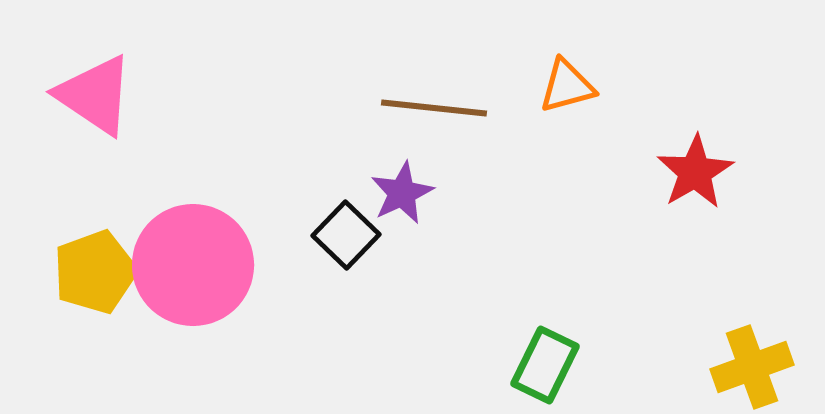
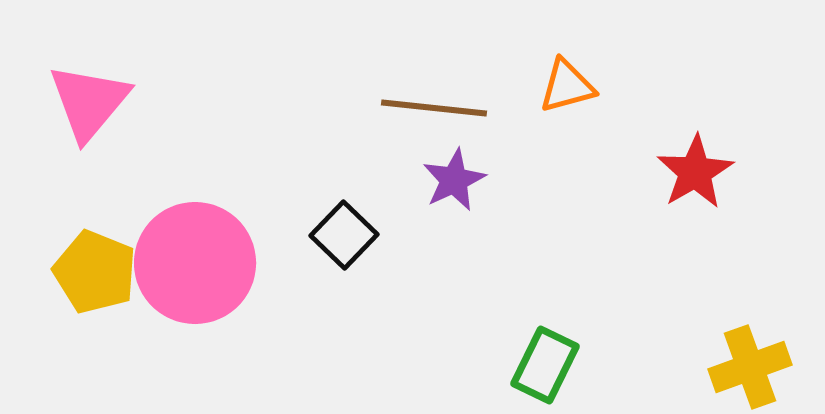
pink triangle: moved 6 px left, 7 px down; rotated 36 degrees clockwise
purple star: moved 52 px right, 13 px up
black square: moved 2 px left
pink circle: moved 2 px right, 2 px up
yellow pentagon: rotated 30 degrees counterclockwise
yellow cross: moved 2 px left
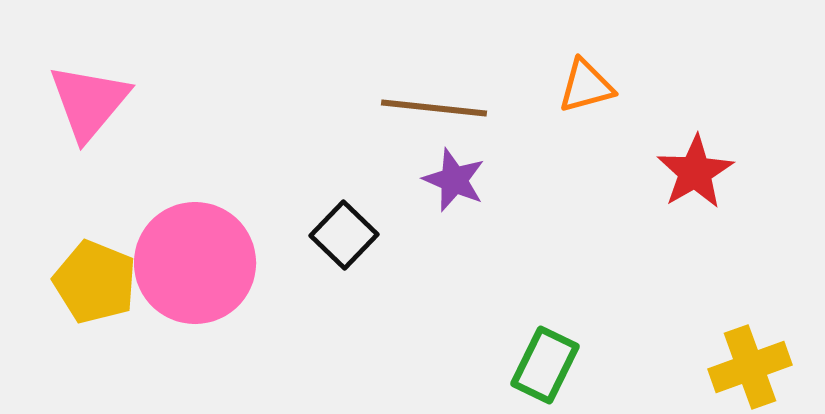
orange triangle: moved 19 px right
purple star: rotated 24 degrees counterclockwise
yellow pentagon: moved 10 px down
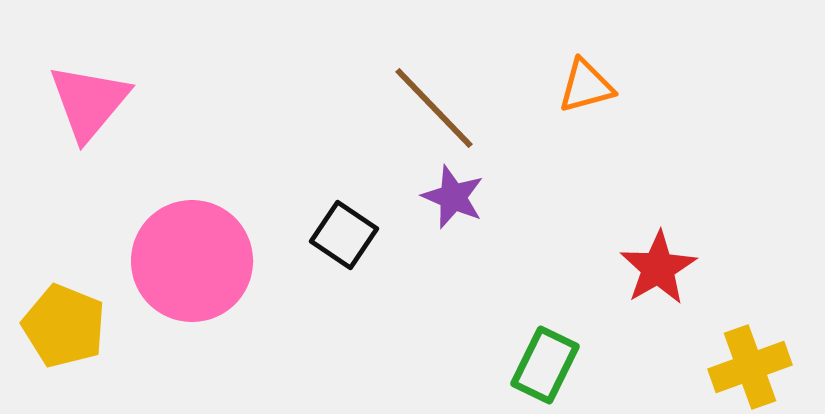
brown line: rotated 40 degrees clockwise
red star: moved 37 px left, 96 px down
purple star: moved 1 px left, 17 px down
black square: rotated 10 degrees counterclockwise
pink circle: moved 3 px left, 2 px up
yellow pentagon: moved 31 px left, 44 px down
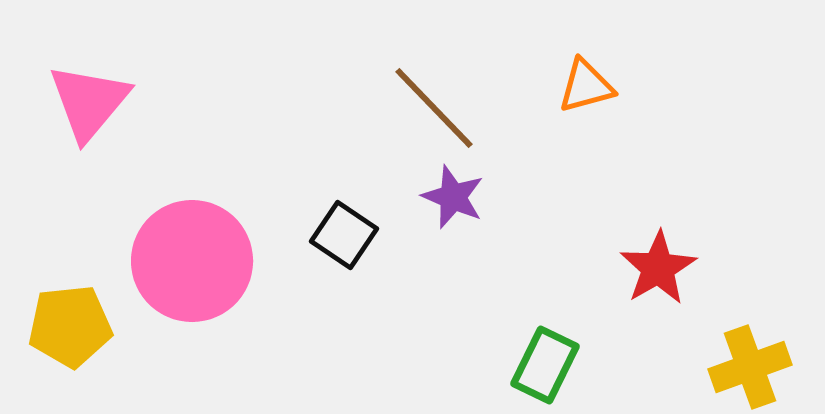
yellow pentagon: moved 6 px right; rotated 28 degrees counterclockwise
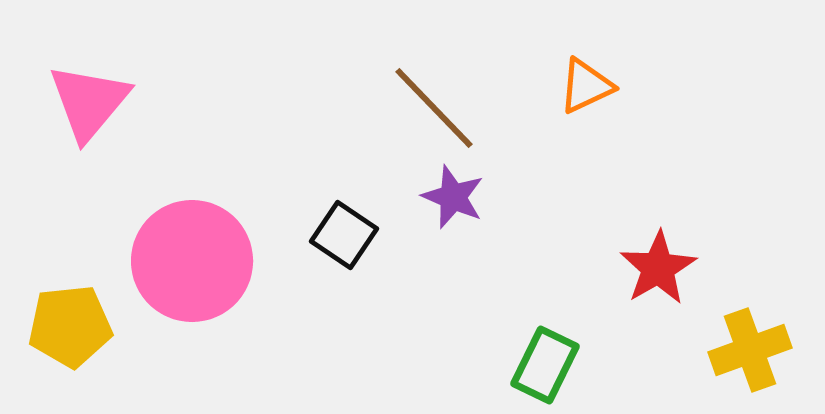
orange triangle: rotated 10 degrees counterclockwise
yellow cross: moved 17 px up
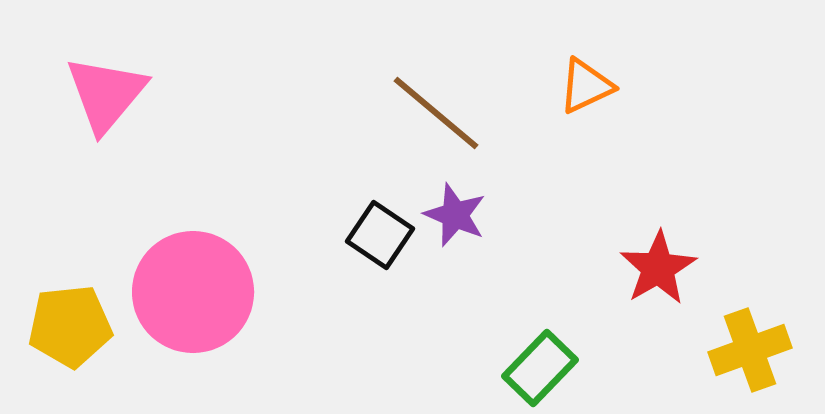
pink triangle: moved 17 px right, 8 px up
brown line: moved 2 px right, 5 px down; rotated 6 degrees counterclockwise
purple star: moved 2 px right, 18 px down
black square: moved 36 px right
pink circle: moved 1 px right, 31 px down
green rectangle: moved 5 px left, 3 px down; rotated 18 degrees clockwise
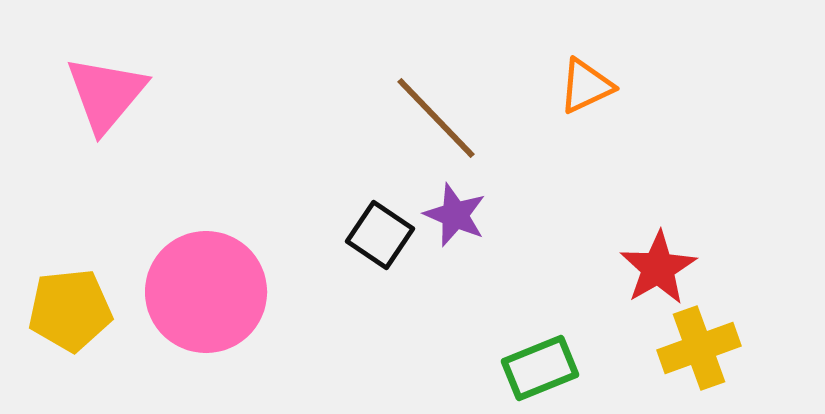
brown line: moved 5 px down; rotated 6 degrees clockwise
pink circle: moved 13 px right
yellow pentagon: moved 16 px up
yellow cross: moved 51 px left, 2 px up
green rectangle: rotated 24 degrees clockwise
